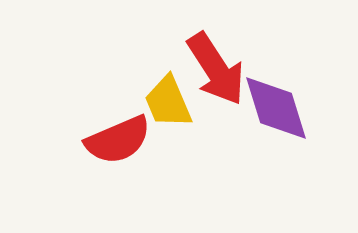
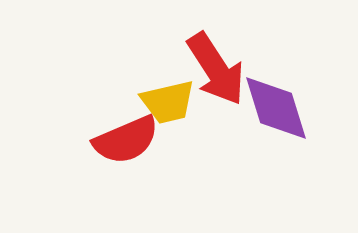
yellow trapezoid: rotated 80 degrees counterclockwise
red semicircle: moved 8 px right
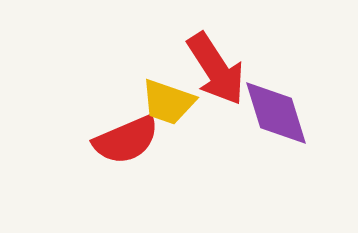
yellow trapezoid: rotated 32 degrees clockwise
purple diamond: moved 5 px down
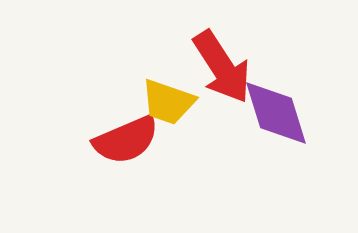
red arrow: moved 6 px right, 2 px up
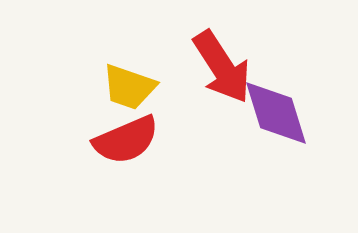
yellow trapezoid: moved 39 px left, 15 px up
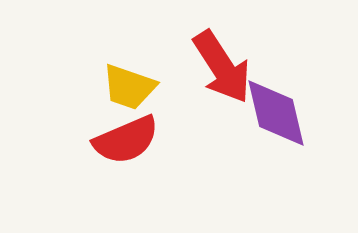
purple diamond: rotated 4 degrees clockwise
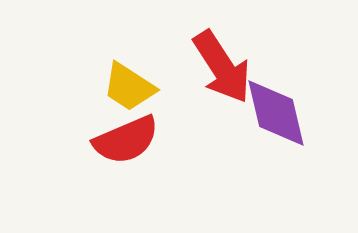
yellow trapezoid: rotated 14 degrees clockwise
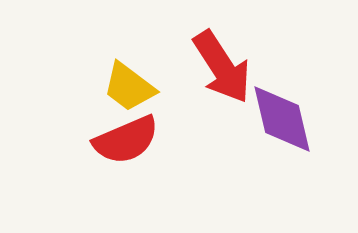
yellow trapezoid: rotated 4 degrees clockwise
purple diamond: moved 6 px right, 6 px down
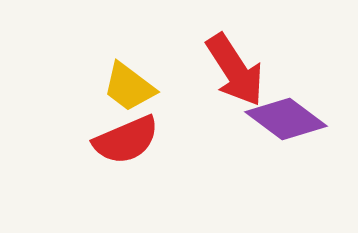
red arrow: moved 13 px right, 3 px down
purple diamond: moved 4 px right; rotated 40 degrees counterclockwise
